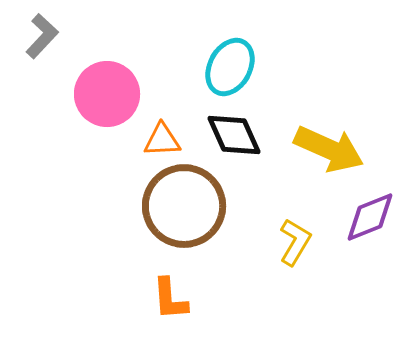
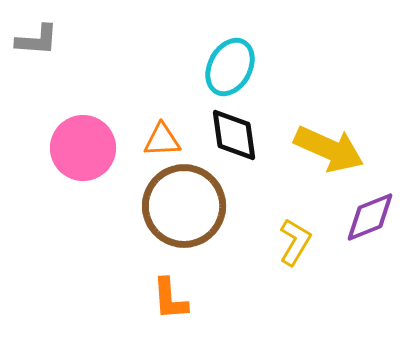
gray L-shape: moved 5 px left, 4 px down; rotated 51 degrees clockwise
pink circle: moved 24 px left, 54 px down
black diamond: rotated 16 degrees clockwise
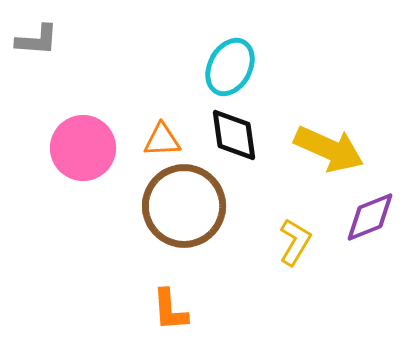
orange L-shape: moved 11 px down
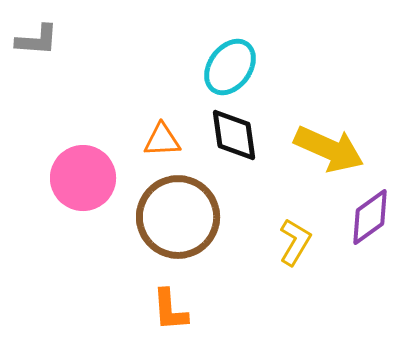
cyan ellipse: rotated 8 degrees clockwise
pink circle: moved 30 px down
brown circle: moved 6 px left, 11 px down
purple diamond: rotated 14 degrees counterclockwise
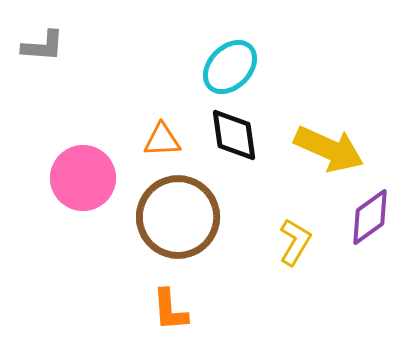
gray L-shape: moved 6 px right, 6 px down
cyan ellipse: rotated 8 degrees clockwise
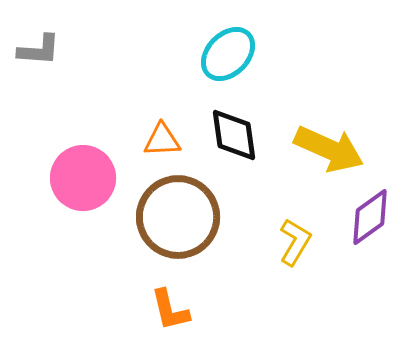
gray L-shape: moved 4 px left, 4 px down
cyan ellipse: moved 2 px left, 13 px up
orange L-shape: rotated 9 degrees counterclockwise
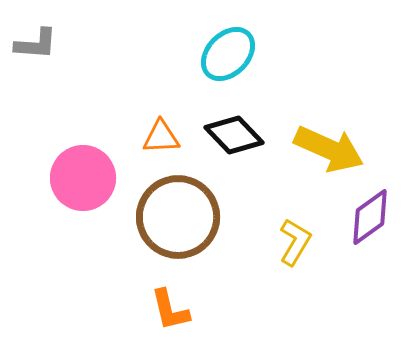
gray L-shape: moved 3 px left, 6 px up
black diamond: rotated 36 degrees counterclockwise
orange triangle: moved 1 px left, 3 px up
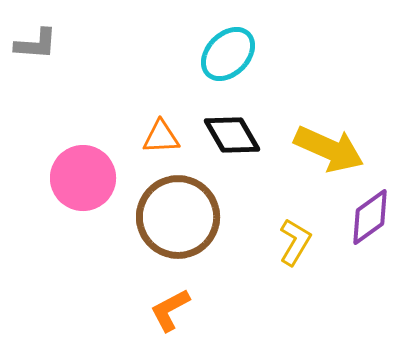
black diamond: moved 2 px left; rotated 14 degrees clockwise
orange L-shape: rotated 75 degrees clockwise
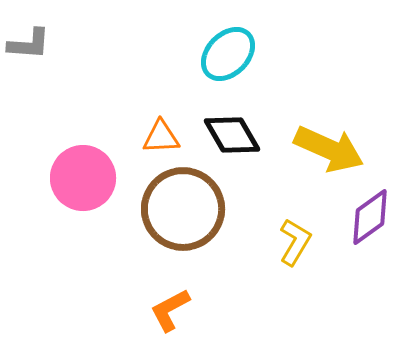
gray L-shape: moved 7 px left
brown circle: moved 5 px right, 8 px up
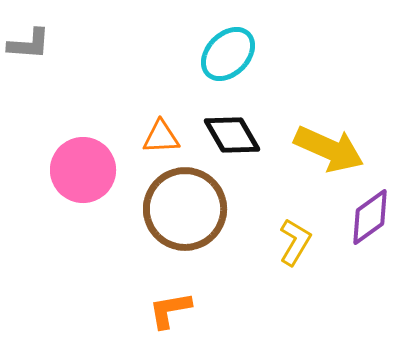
pink circle: moved 8 px up
brown circle: moved 2 px right
orange L-shape: rotated 18 degrees clockwise
